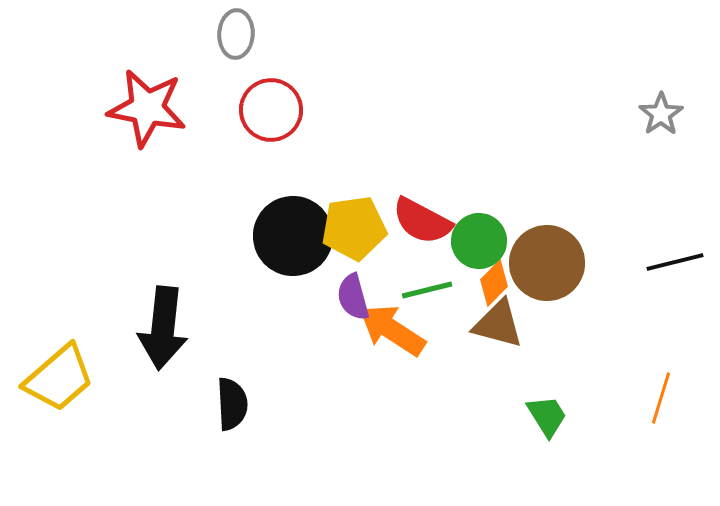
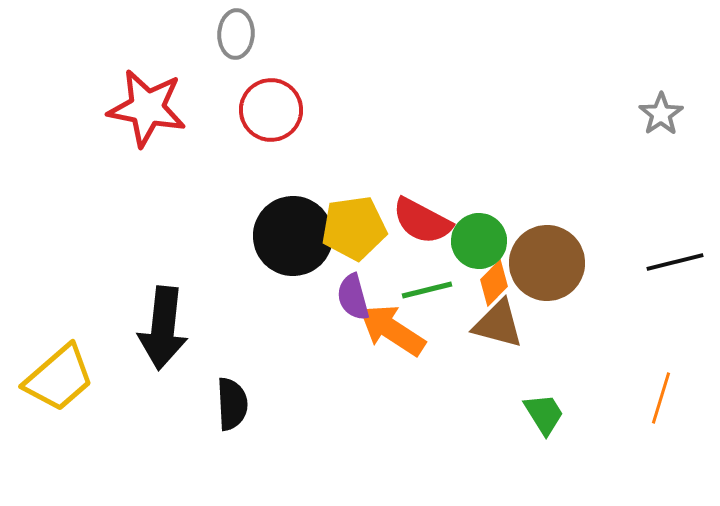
green trapezoid: moved 3 px left, 2 px up
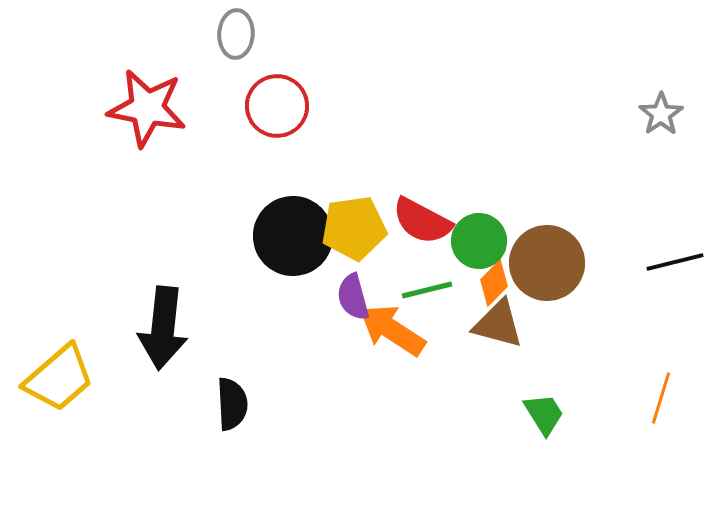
red circle: moved 6 px right, 4 px up
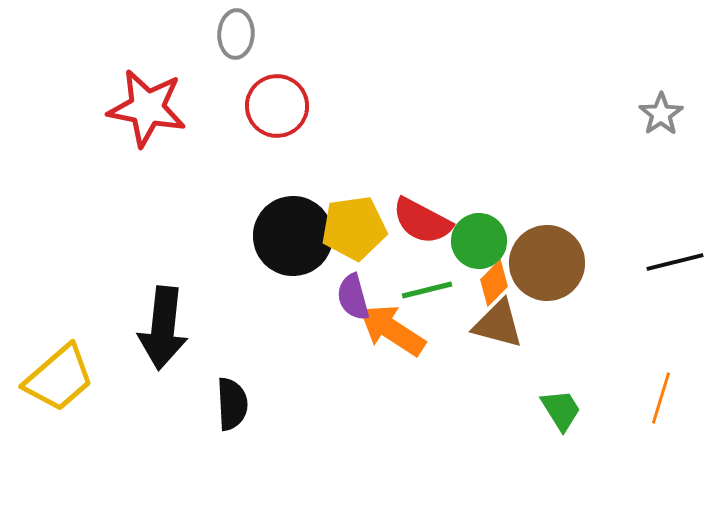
green trapezoid: moved 17 px right, 4 px up
